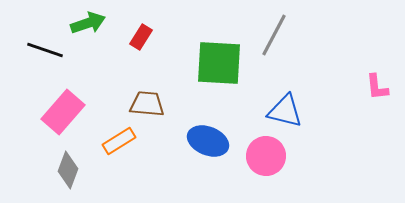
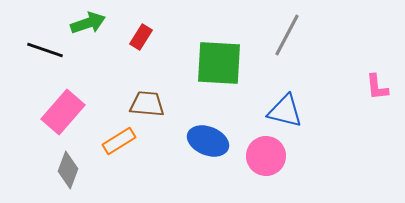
gray line: moved 13 px right
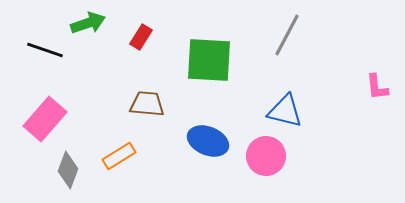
green square: moved 10 px left, 3 px up
pink rectangle: moved 18 px left, 7 px down
orange rectangle: moved 15 px down
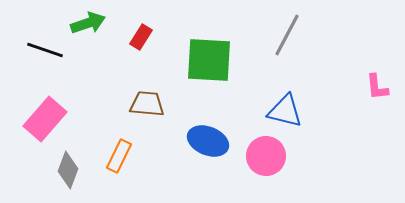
orange rectangle: rotated 32 degrees counterclockwise
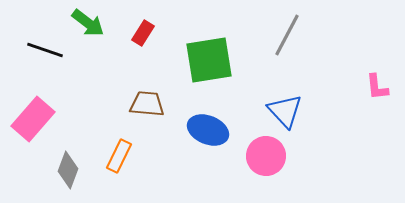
green arrow: rotated 56 degrees clockwise
red rectangle: moved 2 px right, 4 px up
green square: rotated 12 degrees counterclockwise
blue triangle: rotated 33 degrees clockwise
pink rectangle: moved 12 px left
blue ellipse: moved 11 px up
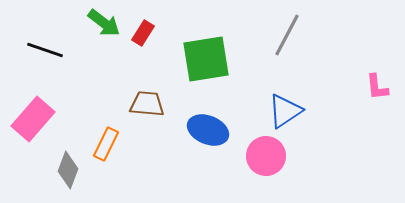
green arrow: moved 16 px right
green square: moved 3 px left, 1 px up
blue triangle: rotated 39 degrees clockwise
orange rectangle: moved 13 px left, 12 px up
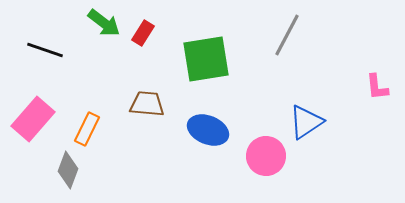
blue triangle: moved 21 px right, 11 px down
orange rectangle: moved 19 px left, 15 px up
